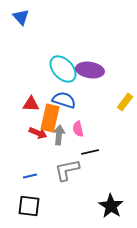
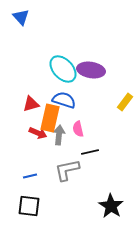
purple ellipse: moved 1 px right
red triangle: rotated 18 degrees counterclockwise
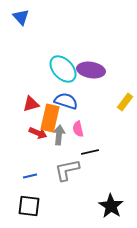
blue semicircle: moved 2 px right, 1 px down
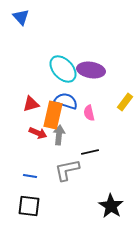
orange rectangle: moved 3 px right, 3 px up
pink semicircle: moved 11 px right, 16 px up
blue line: rotated 24 degrees clockwise
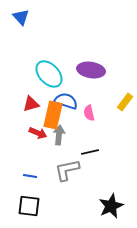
cyan ellipse: moved 14 px left, 5 px down
black star: rotated 15 degrees clockwise
